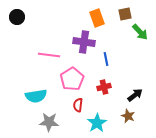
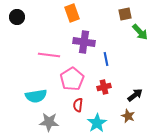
orange rectangle: moved 25 px left, 5 px up
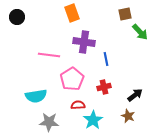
red semicircle: rotated 80 degrees clockwise
cyan star: moved 4 px left, 3 px up
